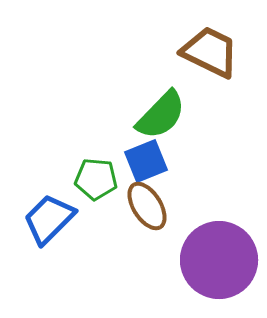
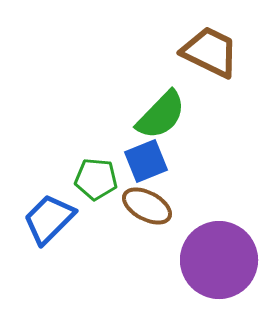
brown ellipse: rotated 30 degrees counterclockwise
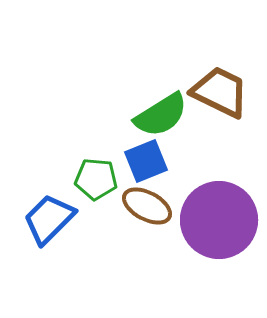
brown trapezoid: moved 10 px right, 40 px down
green semicircle: rotated 14 degrees clockwise
purple circle: moved 40 px up
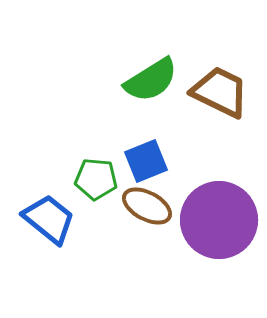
green semicircle: moved 10 px left, 35 px up
blue trapezoid: rotated 84 degrees clockwise
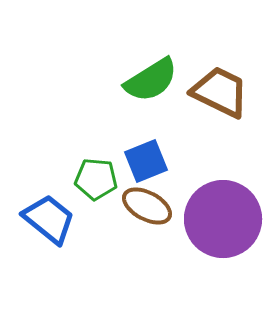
purple circle: moved 4 px right, 1 px up
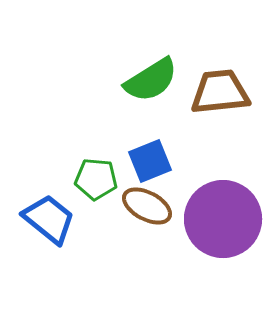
brown trapezoid: rotated 32 degrees counterclockwise
blue square: moved 4 px right
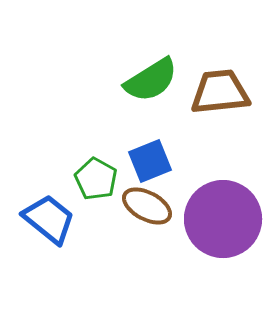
green pentagon: rotated 24 degrees clockwise
